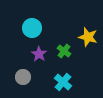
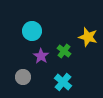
cyan circle: moved 3 px down
purple star: moved 2 px right, 2 px down
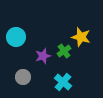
cyan circle: moved 16 px left, 6 px down
yellow star: moved 7 px left
green cross: rotated 16 degrees clockwise
purple star: moved 2 px right; rotated 21 degrees clockwise
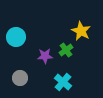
yellow star: moved 6 px up; rotated 12 degrees clockwise
green cross: moved 2 px right, 1 px up
purple star: moved 2 px right; rotated 14 degrees clockwise
gray circle: moved 3 px left, 1 px down
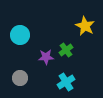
yellow star: moved 4 px right, 5 px up
cyan circle: moved 4 px right, 2 px up
purple star: moved 1 px right, 1 px down
cyan cross: moved 3 px right; rotated 18 degrees clockwise
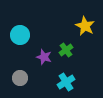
purple star: moved 2 px left; rotated 21 degrees clockwise
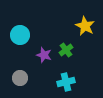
purple star: moved 2 px up
cyan cross: rotated 18 degrees clockwise
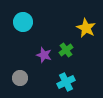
yellow star: moved 1 px right, 2 px down
cyan circle: moved 3 px right, 13 px up
cyan cross: rotated 12 degrees counterclockwise
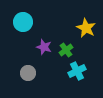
purple star: moved 8 px up
gray circle: moved 8 px right, 5 px up
cyan cross: moved 11 px right, 11 px up
